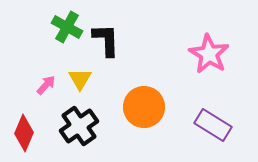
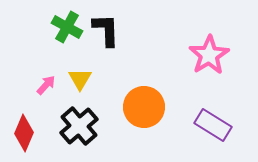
black L-shape: moved 10 px up
pink star: moved 1 px down; rotated 9 degrees clockwise
black cross: rotated 6 degrees counterclockwise
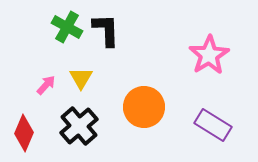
yellow triangle: moved 1 px right, 1 px up
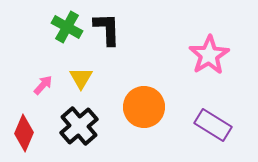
black L-shape: moved 1 px right, 1 px up
pink arrow: moved 3 px left
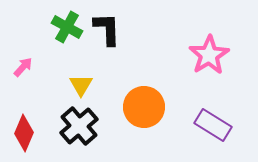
yellow triangle: moved 7 px down
pink arrow: moved 20 px left, 18 px up
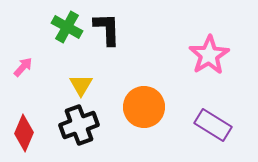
black cross: moved 1 px up; rotated 21 degrees clockwise
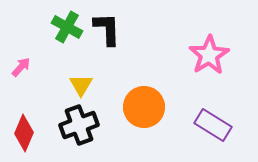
pink arrow: moved 2 px left
